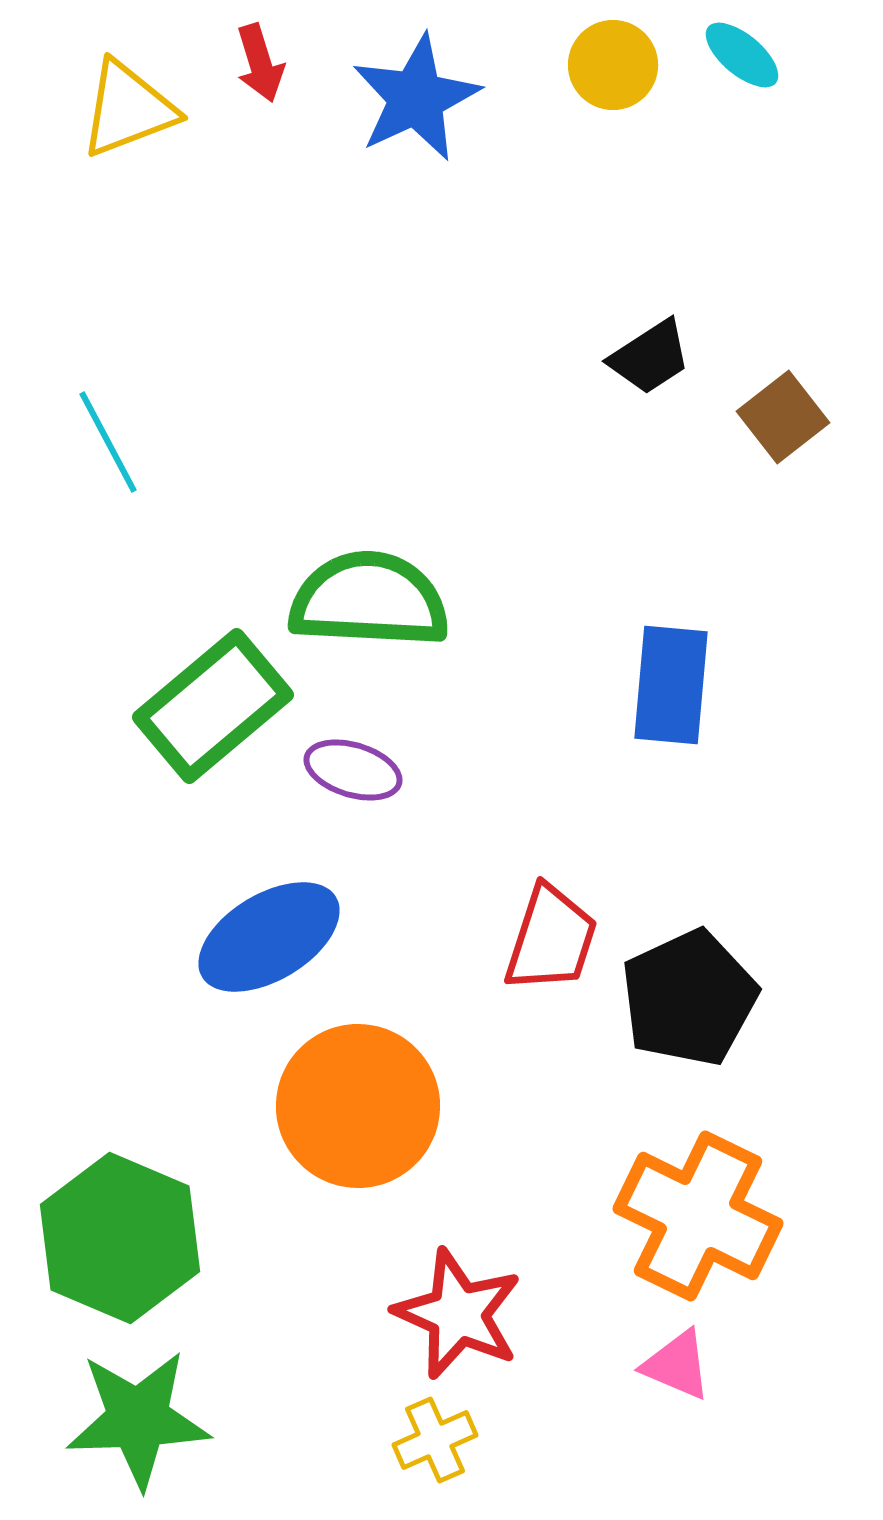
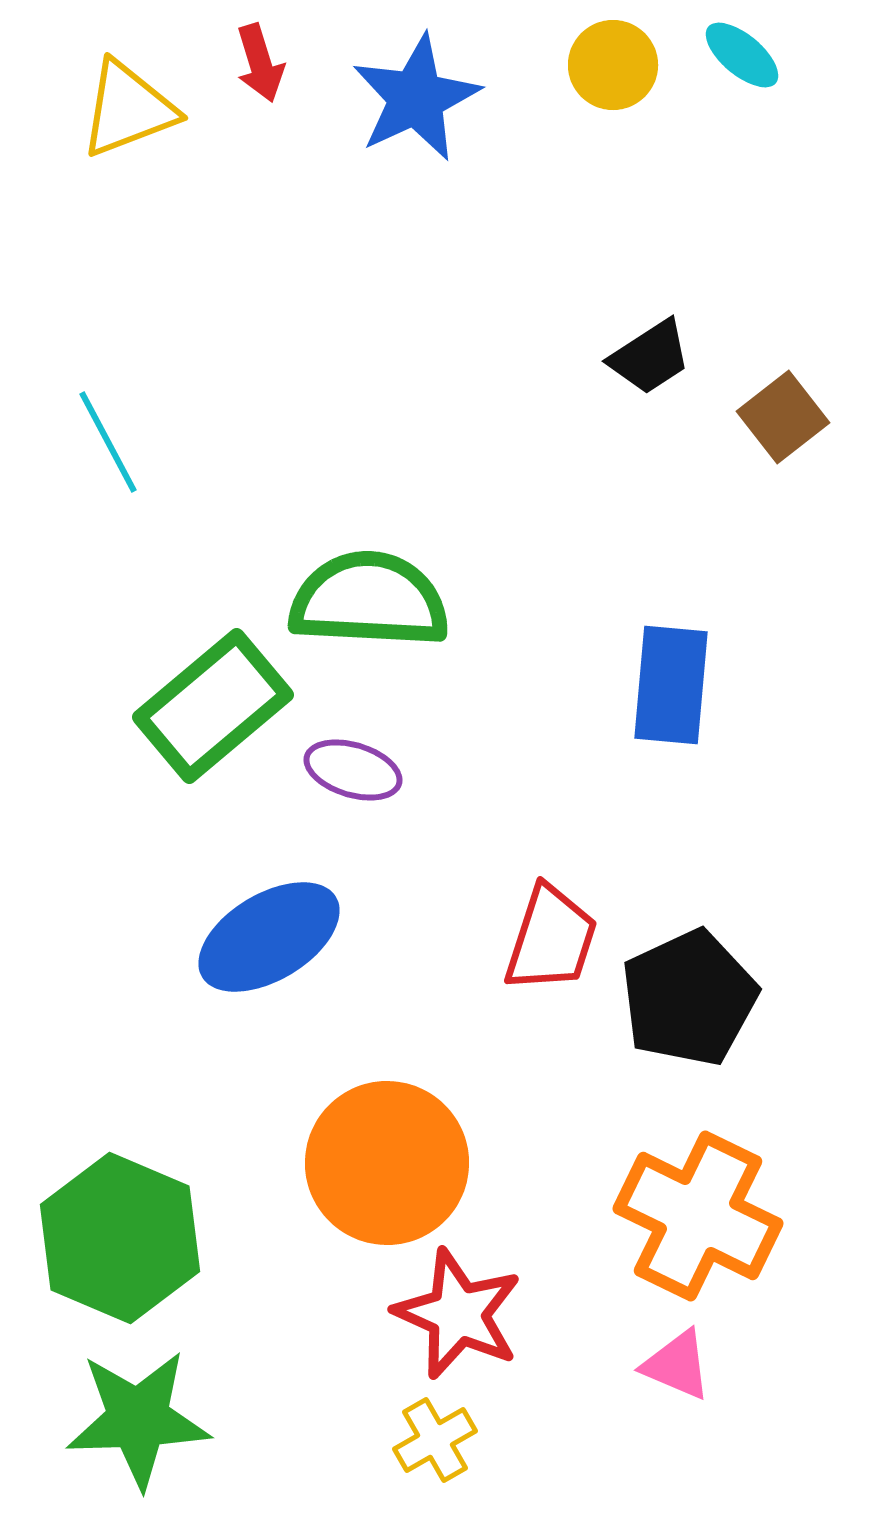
orange circle: moved 29 px right, 57 px down
yellow cross: rotated 6 degrees counterclockwise
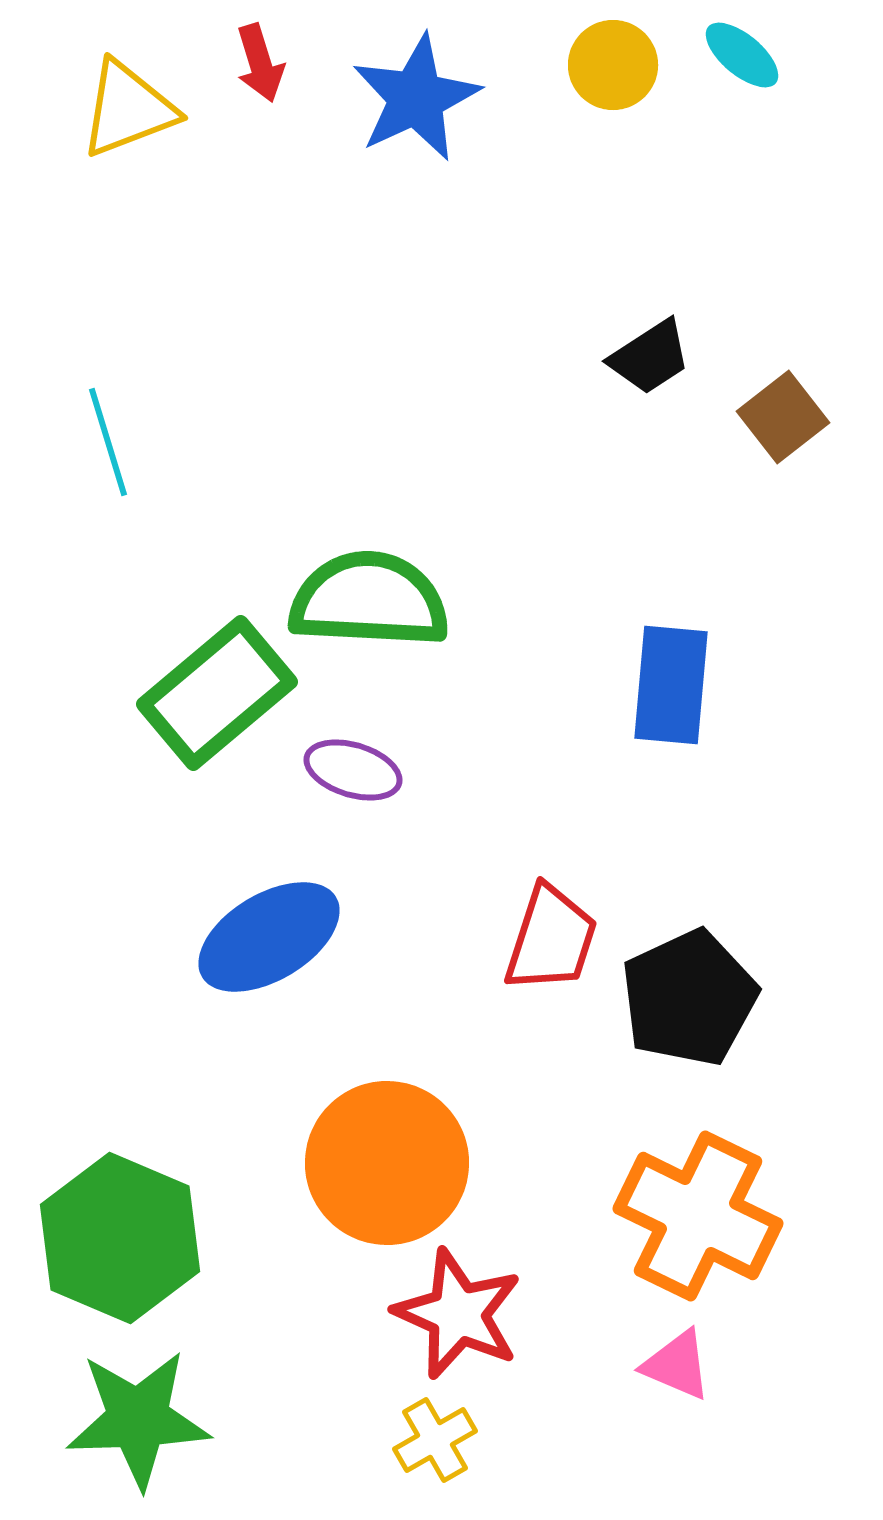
cyan line: rotated 11 degrees clockwise
green rectangle: moved 4 px right, 13 px up
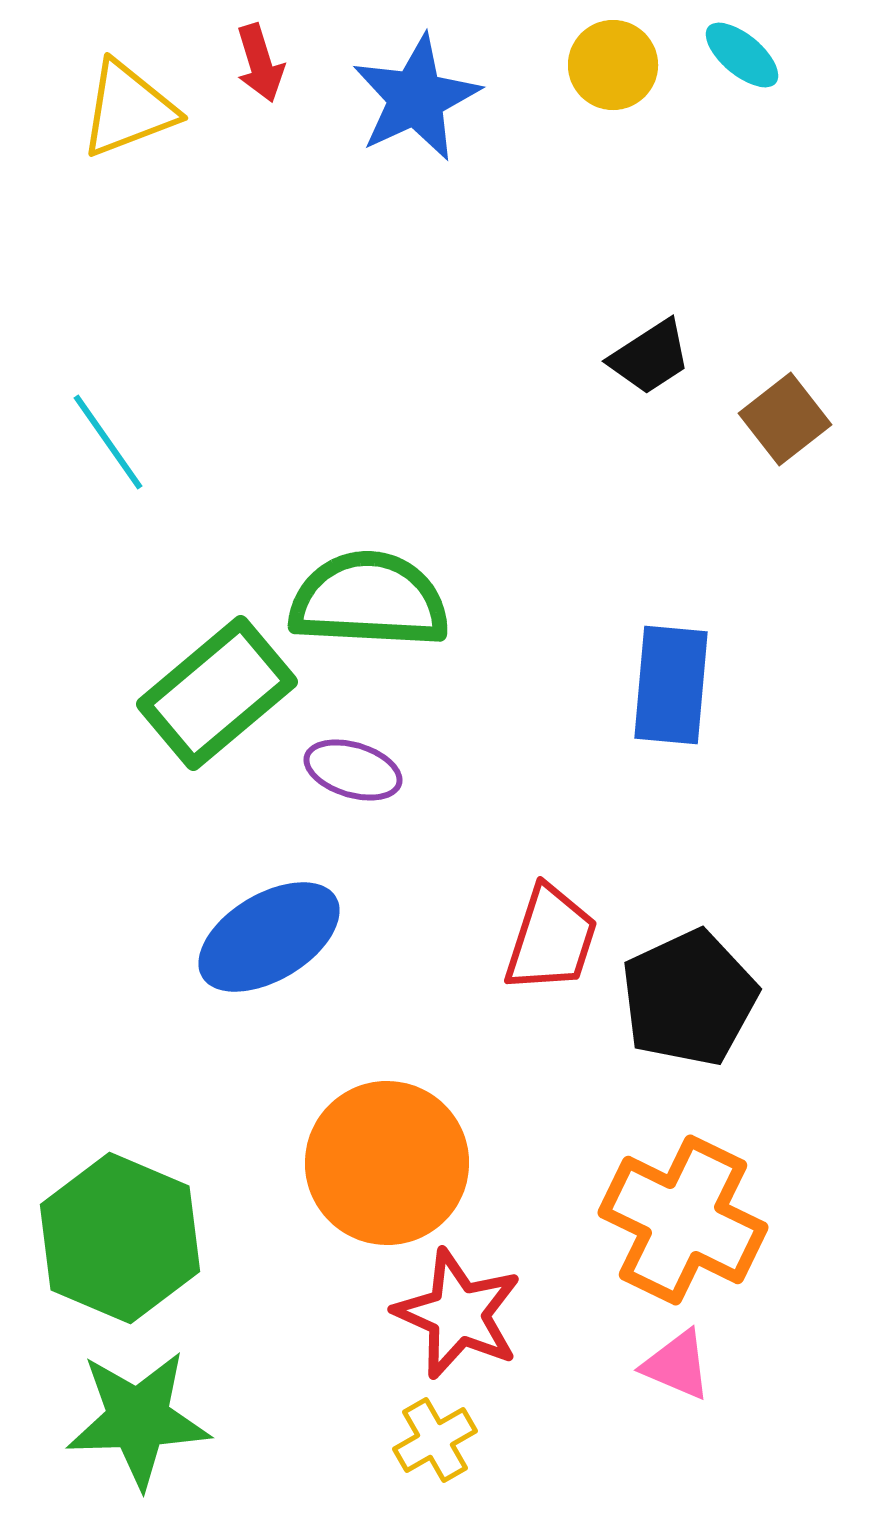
brown square: moved 2 px right, 2 px down
cyan line: rotated 18 degrees counterclockwise
orange cross: moved 15 px left, 4 px down
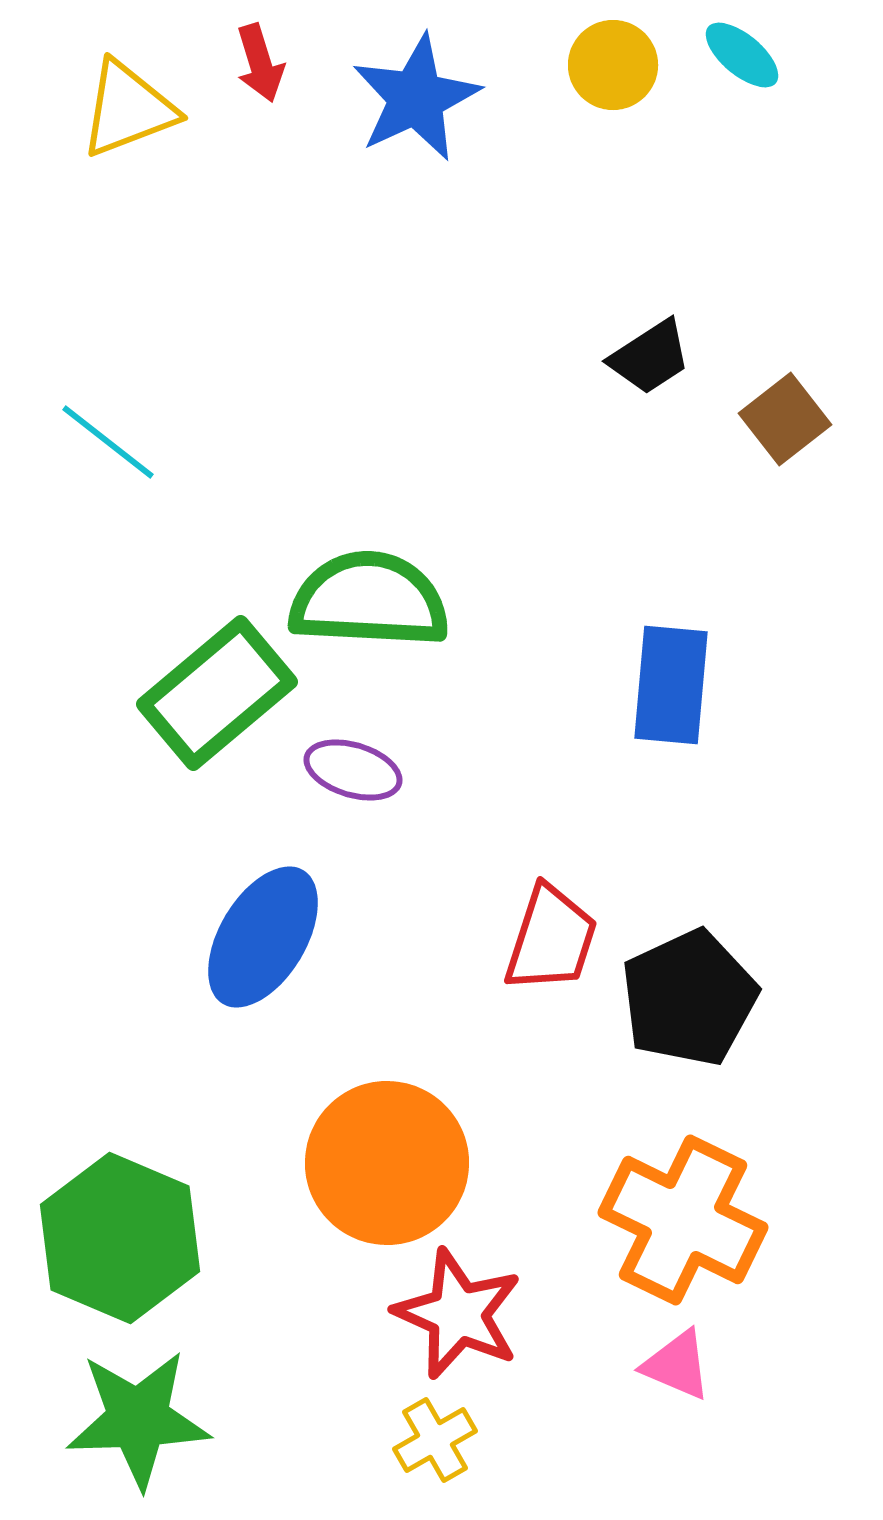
cyan line: rotated 17 degrees counterclockwise
blue ellipse: moved 6 px left; rotated 28 degrees counterclockwise
